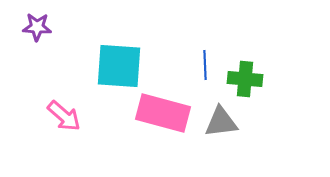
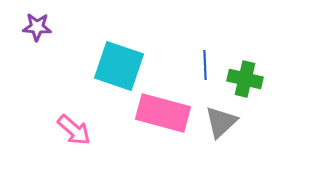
cyan square: rotated 15 degrees clockwise
green cross: rotated 8 degrees clockwise
pink arrow: moved 10 px right, 14 px down
gray triangle: rotated 36 degrees counterclockwise
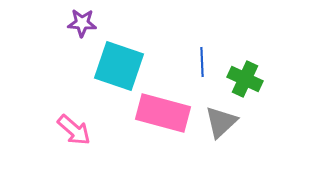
purple star: moved 45 px right, 4 px up
blue line: moved 3 px left, 3 px up
green cross: rotated 12 degrees clockwise
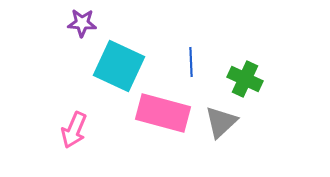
blue line: moved 11 px left
cyan square: rotated 6 degrees clockwise
pink arrow: rotated 72 degrees clockwise
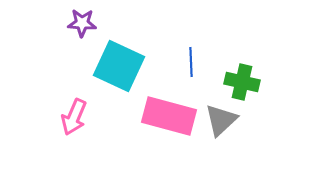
green cross: moved 3 px left, 3 px down; rotated 12 degrees counterclockwise
pink rectangle: moved 6 px right, 3 px down
gray triangle: moved 2 px up
pink arrow: moved 13 px up
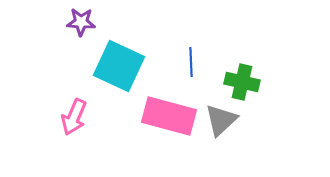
purple star: moved 1 px left, 1 px up
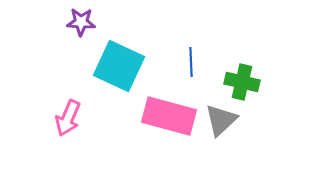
pink arrow: moved 6 px left, 1 px down
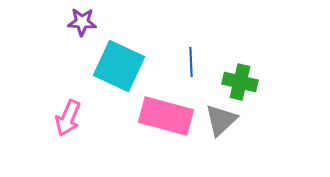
purple star: moved 1 px right
green cross: moved 2 px left
pink rectangle: moved 3 px left
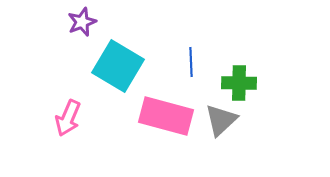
purple star: rotated 24 degrees counterclockwise
cyan square: moved 1 px left; rotated 6 degrees clockwise
green cross: moved 1 px left, 1 px down; rotated 12 degrees counterclockwise
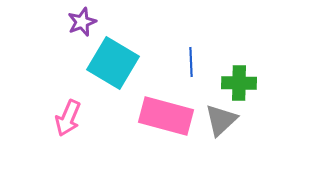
cyan square: moved 5 px left, 3 px up
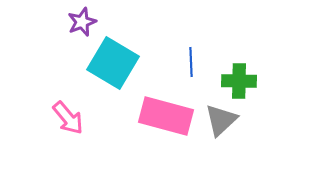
green cross: moved 2 px up
pink arrow: rotated 63 degrees counterclockwise
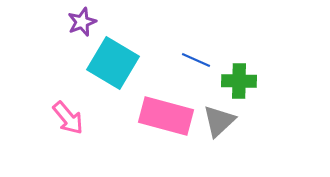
blue line: moved 5 px right, 2 px up; rotated 64 degrees counterclockwise
gray triangle: moved 2 px left, 1 px down
